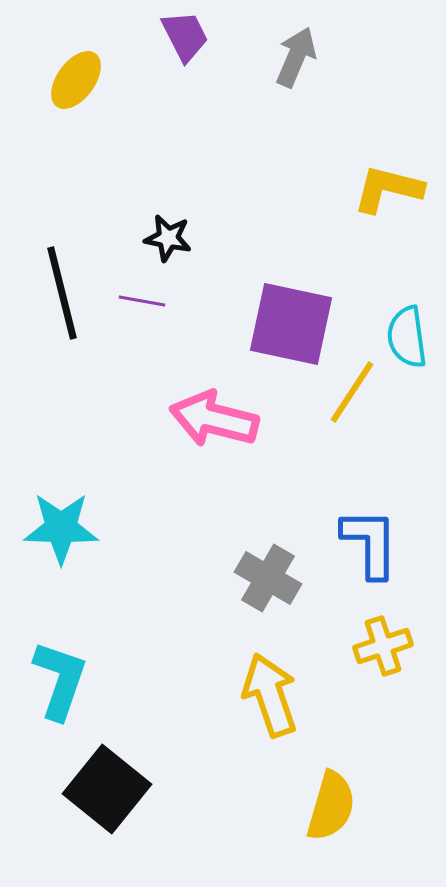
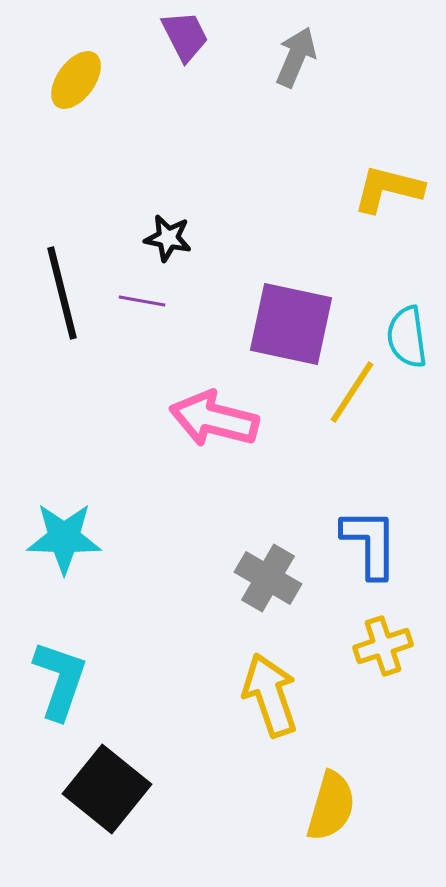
cyan star: moved 3 px right, 10 px down
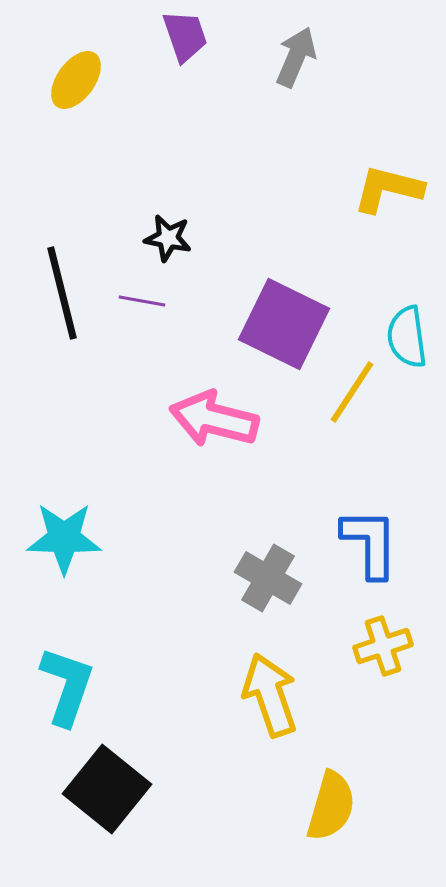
purple trapezoid: rotated 8 degrees clockwise
purple square: moved 7 px left; rotated 14 degrees clockwise
cyan L-shape: moved 7 px right, 6 px down
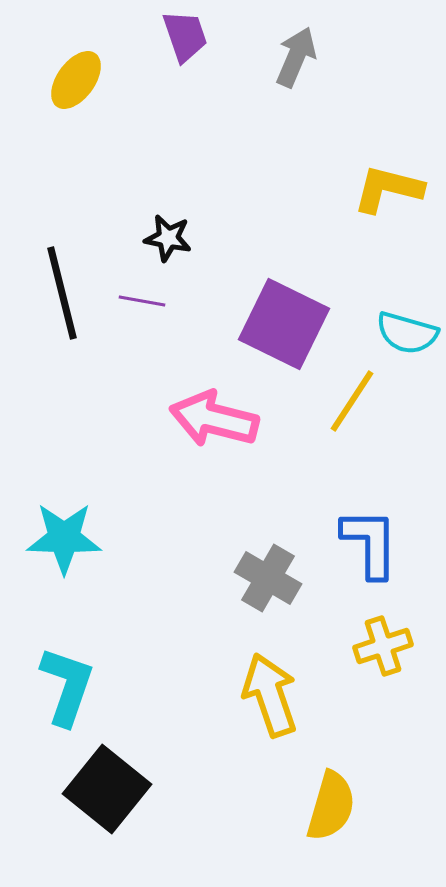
cyan semicircle: moved 4 px up; rotated 66 degrees counterclockwise
yellow line: moved 9 px down
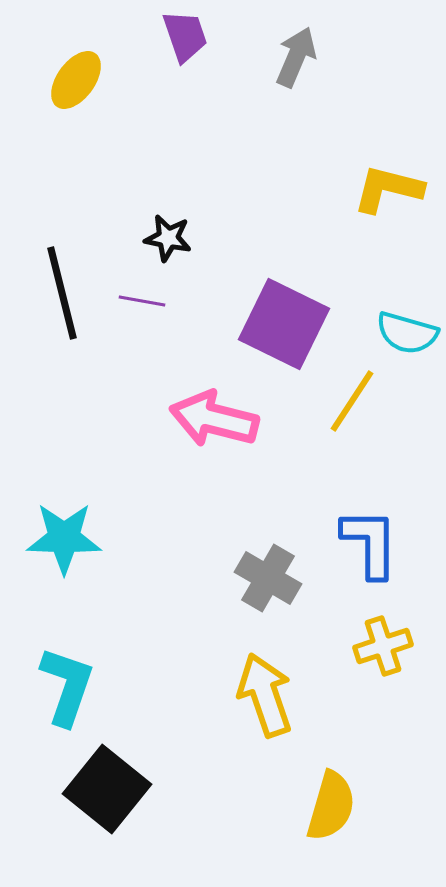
yellow arrow: moved 5 px left
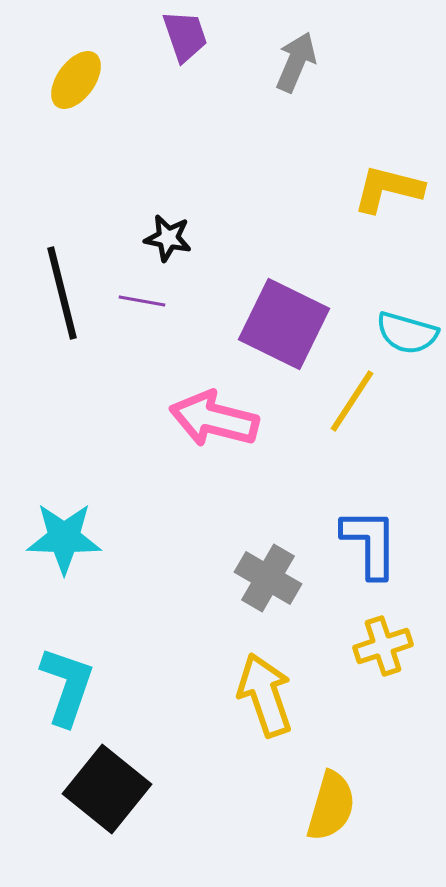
gray arrow: moved 5 px down
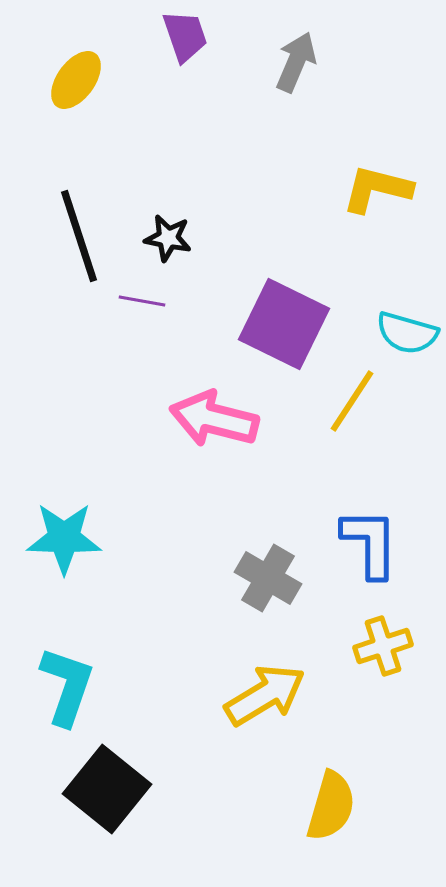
yellow L-shape: moved 11 px left
black line: moved 17 px right, 57 px up; rotated 4 degrees counterclockwise
yellow arrow: rotated 78 degrees clockwise
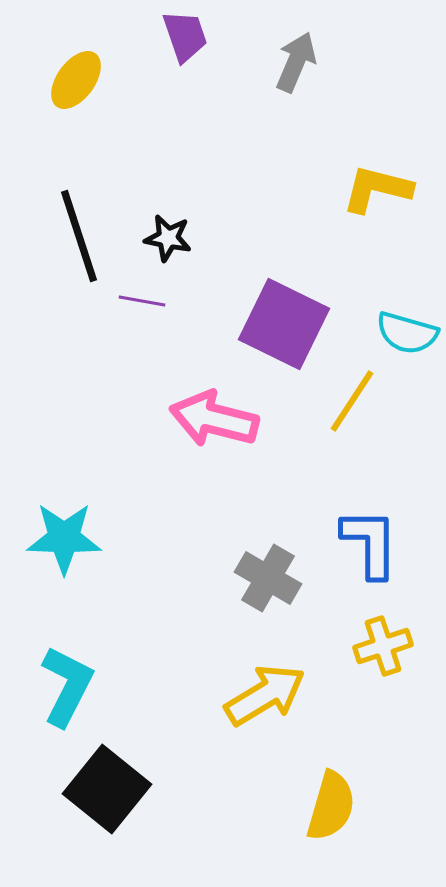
cyan L-shape: rotated 8 degrees clockwise
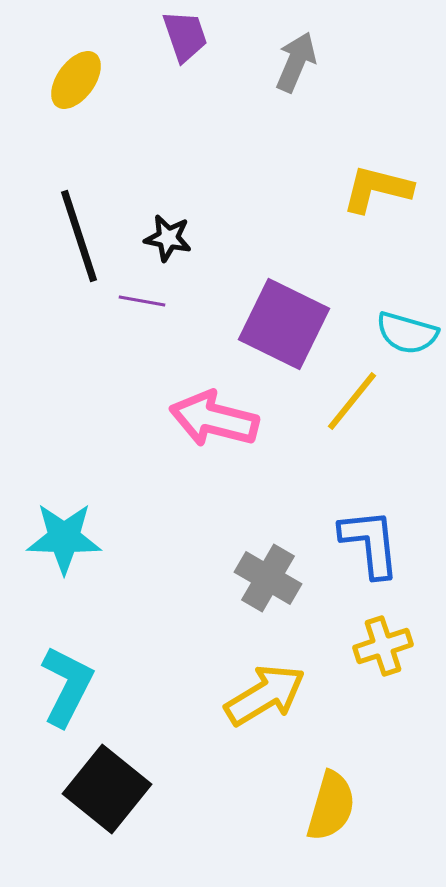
yellow line: rotated 6 degrees clockwise
blue L-shape: rotated 6 degrees counterclockwise
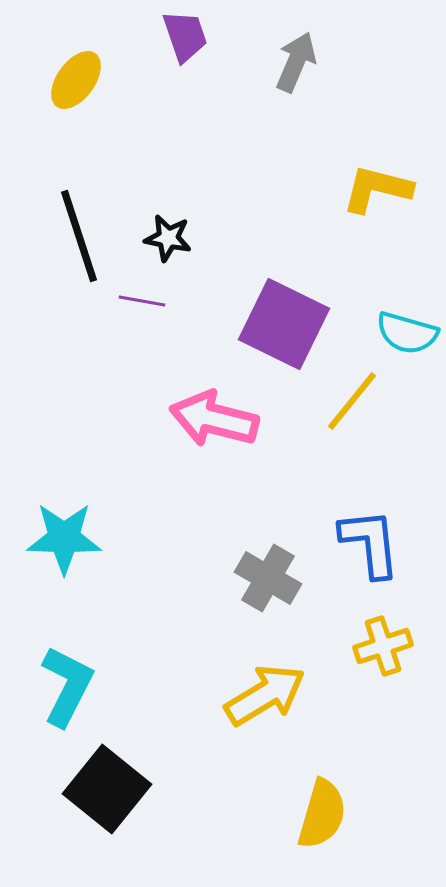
yellow semicircle: moved 9 px left, 8 px down
